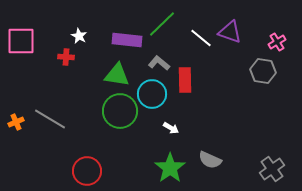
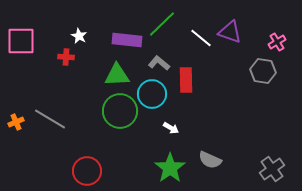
green triangle: rotated 12 degrees counterclockwise
red rectangle: moved 1 px right
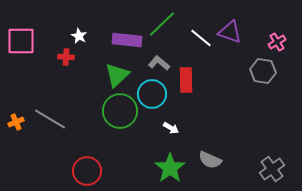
green triangle: rotated 40 degrees counterclockwise
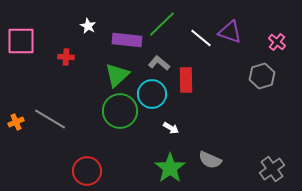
white star: moved 9 px right, 10 px up
pink cross: rotated 18 degrees counterclockwise
gray hexagon: moved 1 px left, 5 px down; rotated 25 degrees counterclockwise
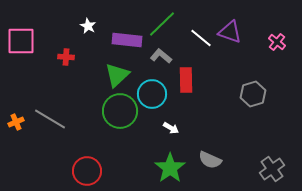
gray L-shape: moved 2 px right, 7 px up
gray hexagon: moved 9 px left, 18 px down
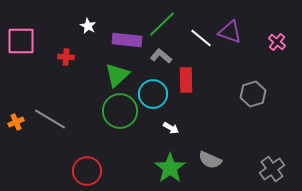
cyan circle: moved 1 px right
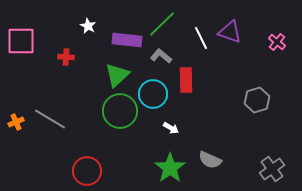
white line: rotated 25 degrees clockwise
gray hexagon: moved 4 px right, 6 px down
